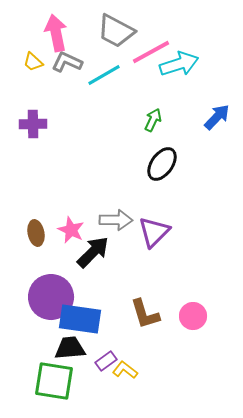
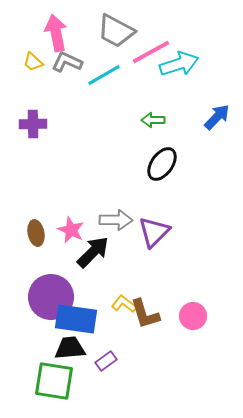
green arrow: rotated 115 degrees counterclockwise
blue rectangle: moved 4 px left
yellow L-shape: moved 1 px left, 66 px up
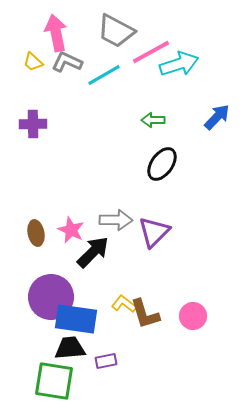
purple rectangle: rotated 25 degrees clockwise
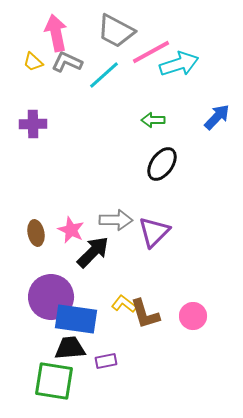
cyan line: rotated 12 degrees counterclockwise
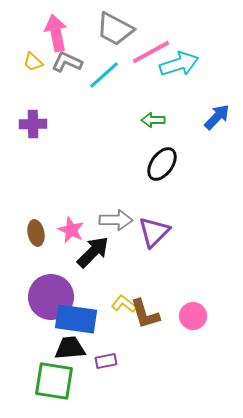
gray trapezoid: moved 1 px left, 2 px up
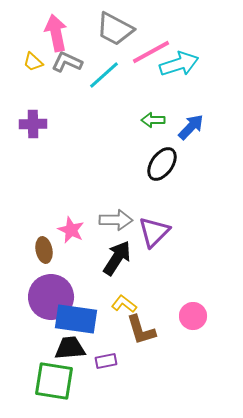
blue arrow: moved 26 px left, 10 px down
brown ellipse: moved 8 px right, 17 px down
black arrow: moved 24 px right, 6 px down; rotated 12 degrees counterclockwise
brown L-shape: moved 4 px left, 16 px down
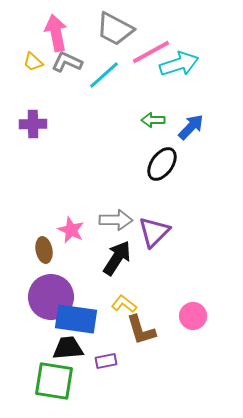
black trapezoid: moved 2 px left
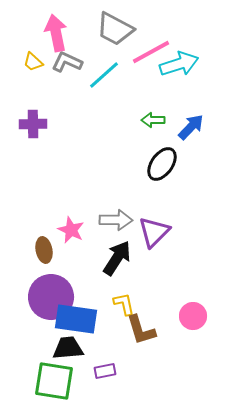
yellow L-shape: rotated 40 degrees clockwise
purple rectangle: moved 1 px left, 10 px down
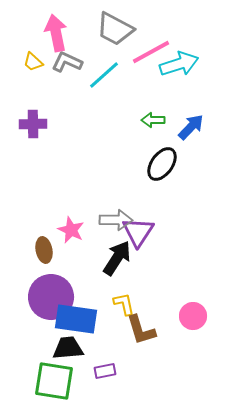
purple triangle: moved 16 px left; rotated 12 degrees counterclockwise
